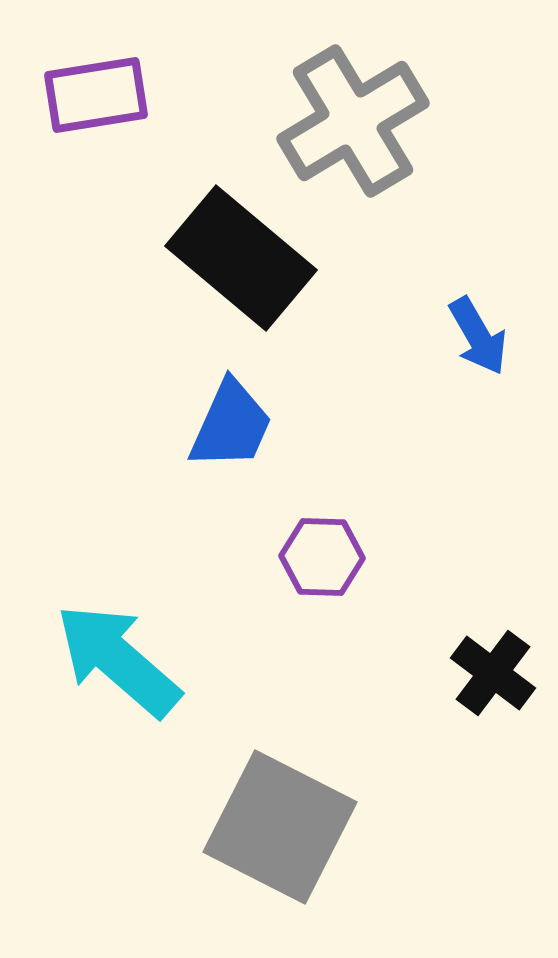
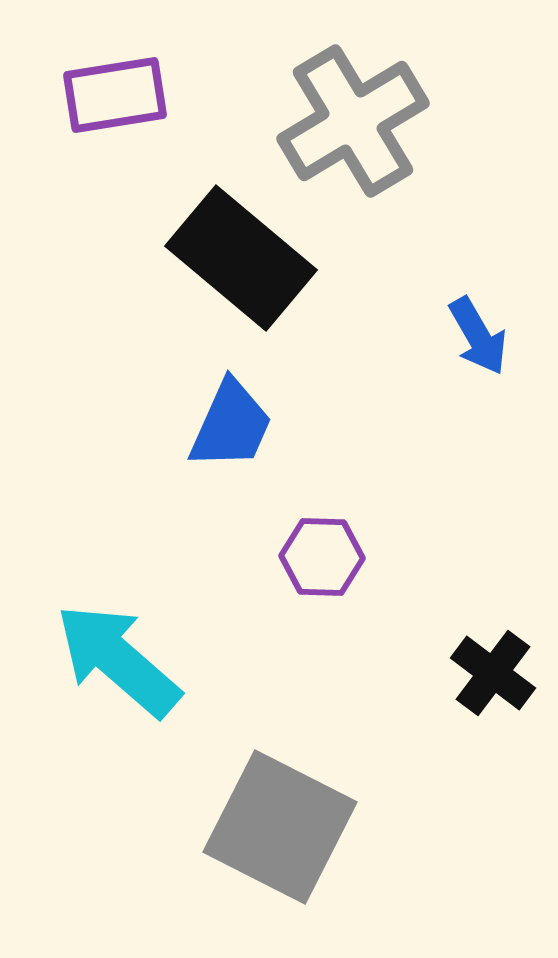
purple rectangle: moved 19 px right
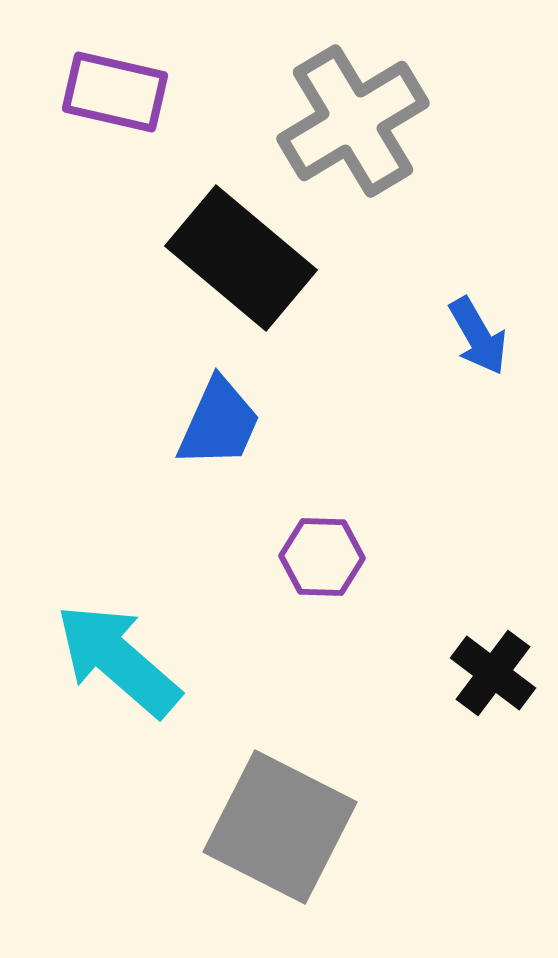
purple rectangle: moved 3 px up; rotated 22 degrees clockwise
blue trapezoid: moved 12 px left, 2 px up
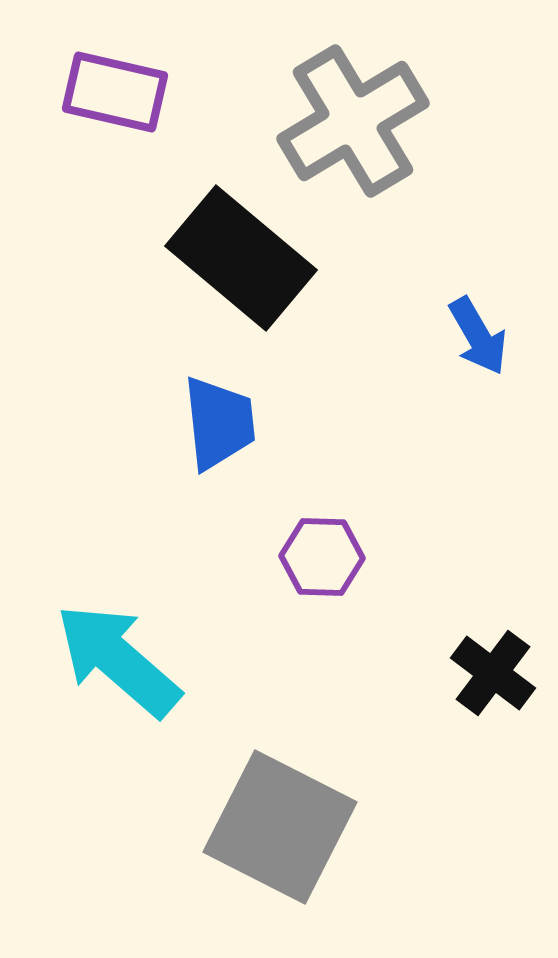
blue trapezoid: rotated 30 degrees counterclockwise
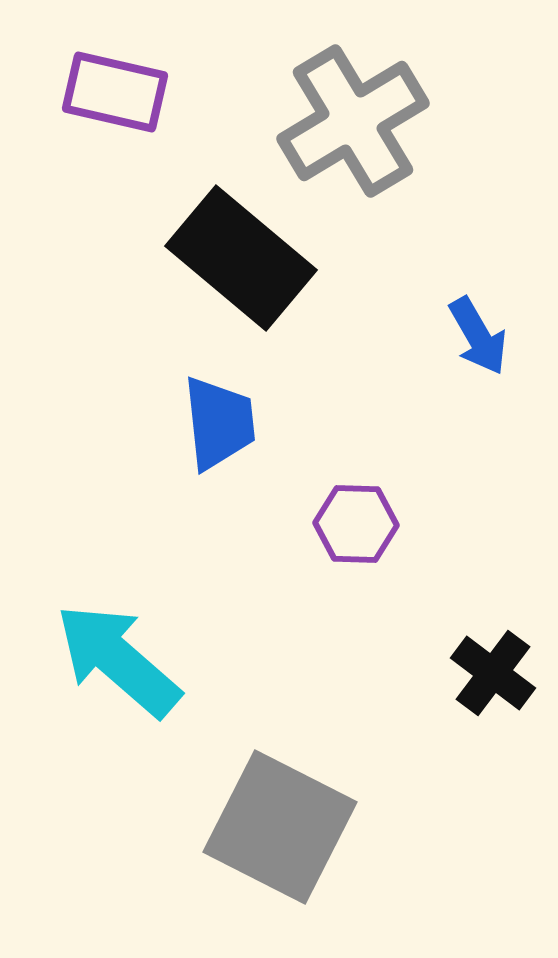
purple hexagon: moved 34 px right, 33 px up
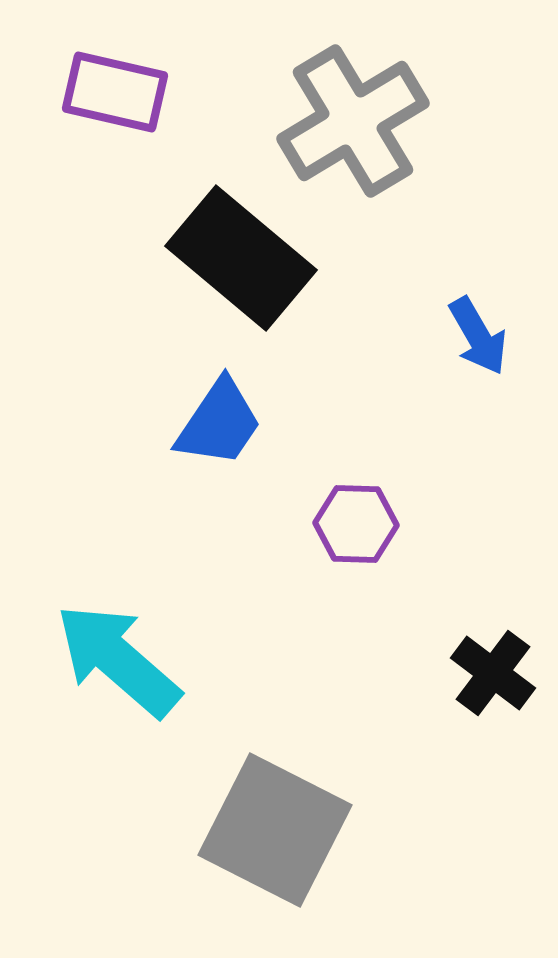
blue trapezoid: rotated 40 degrees clockwise
gray square: moved 5 px left, 3 px down
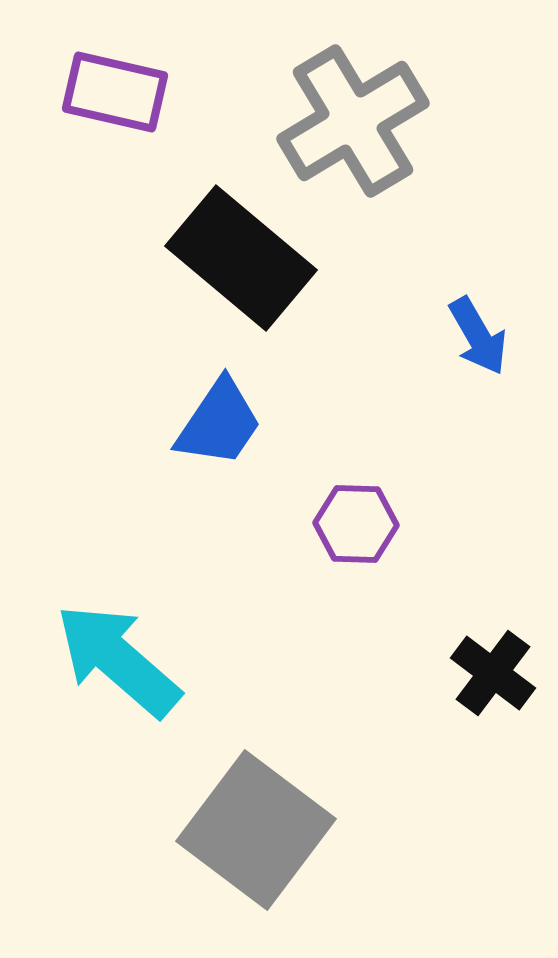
gray square: moved 19 px left; rotated 10 degrees clockwise
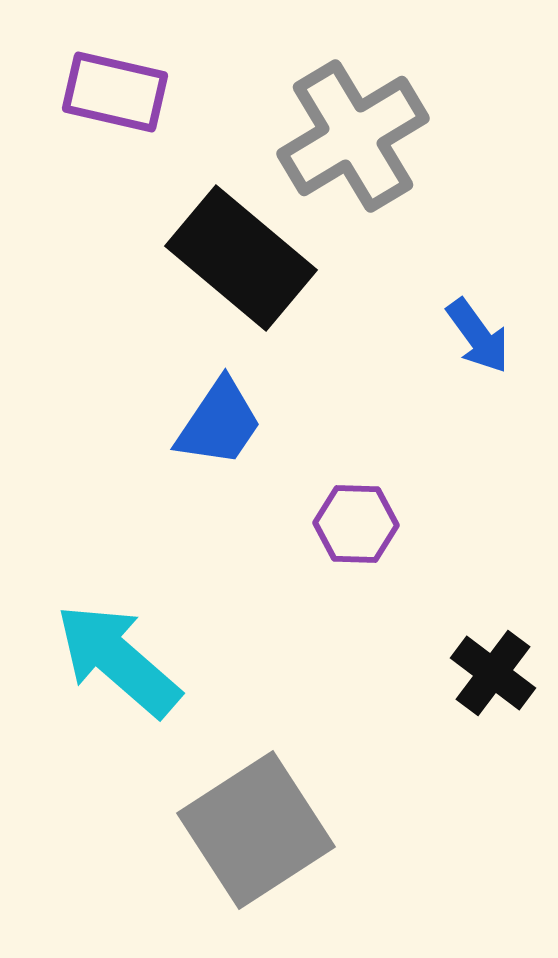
gray cross: moved 15 px down
blue arrow: rotated 6 degrees counterclockwise
gray square: rotated 20 degrees clockwise
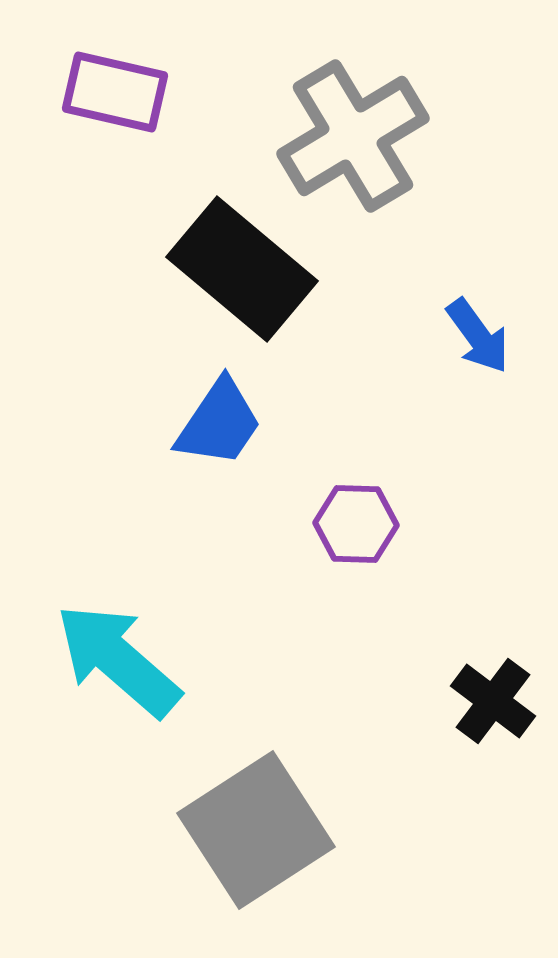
black rectangle: moved 1 px right, 11 px down
black cross: moved 28 px down
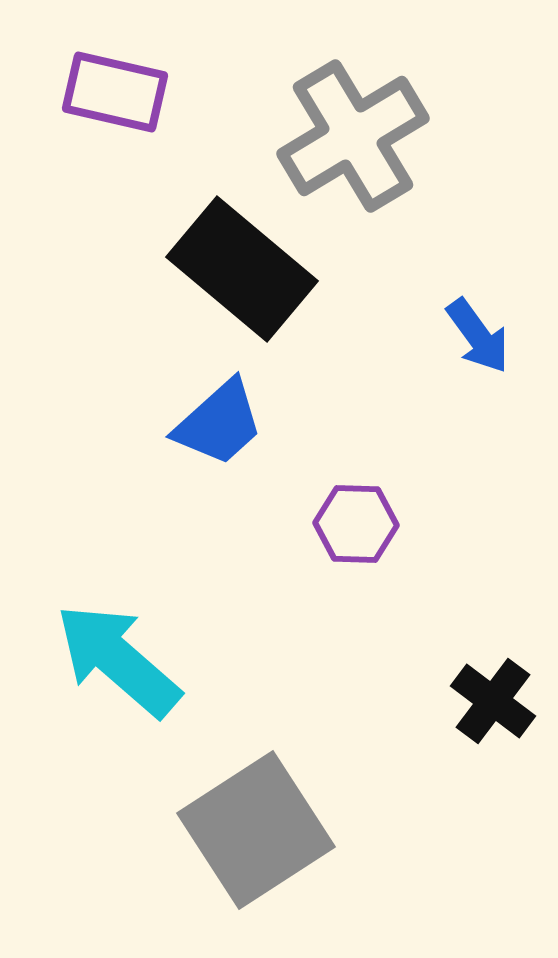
blue trapezoid: rotated 14 degrees clockwise
